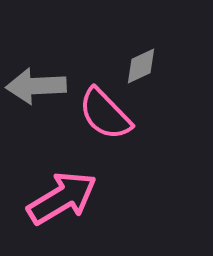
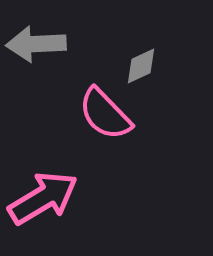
gray arrow: moved 42 px up
pink arrow: moved 19 px left
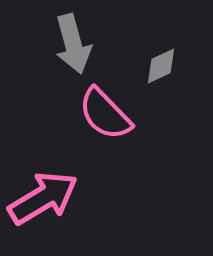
gray arrow: moved 37 px right; rotated 102 degrees counterclockwise
gray diamond: moved 20 px right
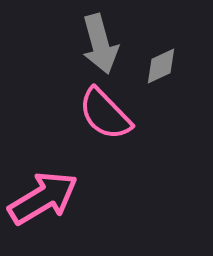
gray arrow: moved 27 px right
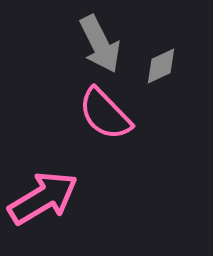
gray arrow: rotated 12 degrees counterclockwise
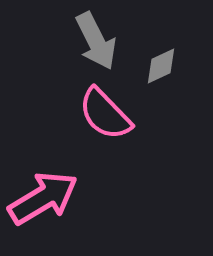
gray arrow: moved 4 px left, 3 px up
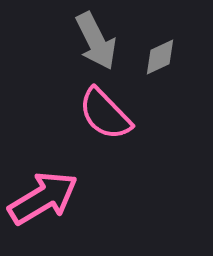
gray diamond: moved 1 px left, 9 px up
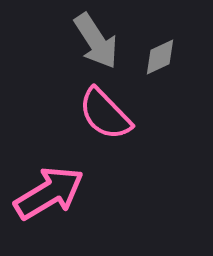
gray arrow: rotated 6 degrees counterclockwise
pink arrow: moved 6 px right, 5 px up
